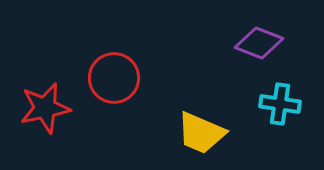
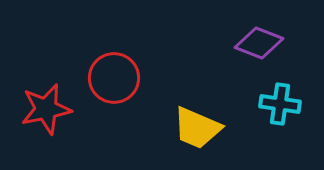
red star: moved 1 px right, 1 px down
yellow trapezoid: moved 4 px left, 5 px up
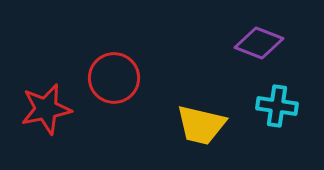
cyan cross: moved 3 px left, 2 px down
yellow trapezoid: moved 4 px right, 3 px up; rotated 10 degrees counterclockwise
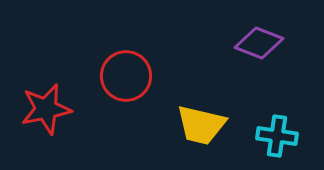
red circle: moved 12 px right, 2 px up
cyan cross: moved 30 px down
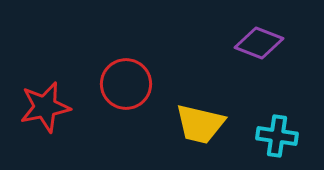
red circle: moved 8 px down
red star: moved 1 px left, 2 px up
yellow trapezoid: moved 1 px left, 1 px up
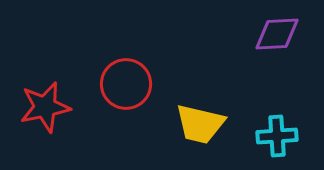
purple diamond: moved 18 px right, 9 px up; rotated 24 degrees counterclockwise
cyan cross: rotated 12 degrees counterclockwise
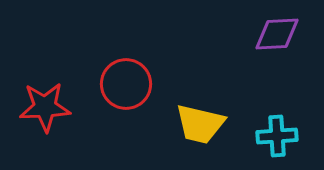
red star: rotated 9 degrees clockwise
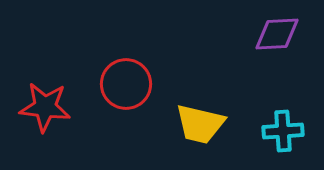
red star: rotated 9 degrees clockwise
cyan cross: moved 6 px right, 5 px up
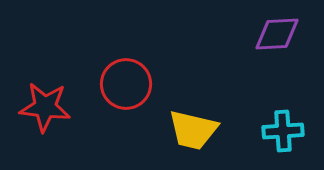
yellow trapezoid: moved 7 px left, 6 px down
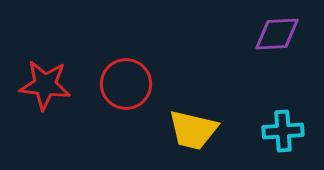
red star: moved 22 px up
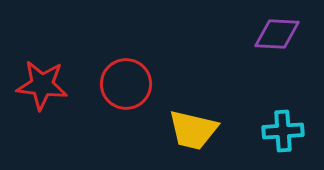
purple diamond: rotated 6 degrees clockwise
red star: moved 3 px left
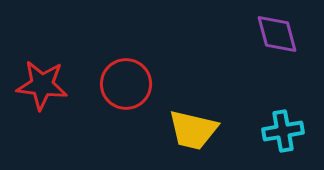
purple diamond: rotated 72 degrees clockwise
cyan cross: rotated 6 degrees counterclockwise
